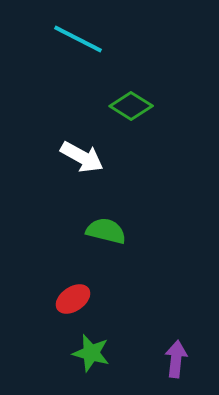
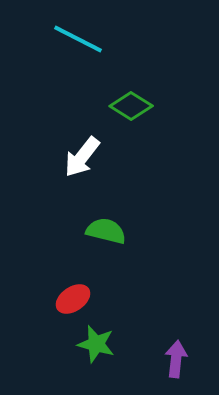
white arrow: rotated 99 degrees clockwise
green star: moved 5 px right, 9 px up
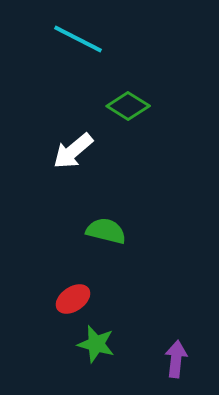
green diamond: moved 3 px left
white arrow: moved 9 px left, 6 px up; rotated 12 degrees clockwise
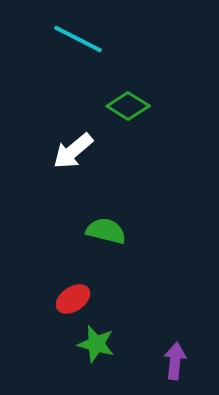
purple arrow: moved 1 px left, 2 px down
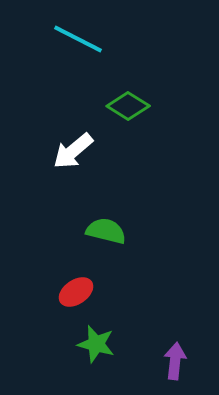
red ellipse: moved 3 px right, 7 px up
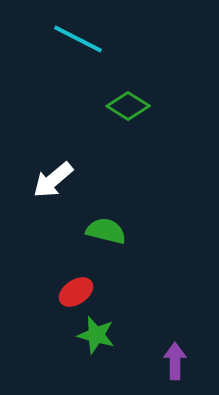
white arrow: moved 20 px left, 29 px down
green star: moved 9 px up
purple arrow: rotated 6 degrees counterclockwise
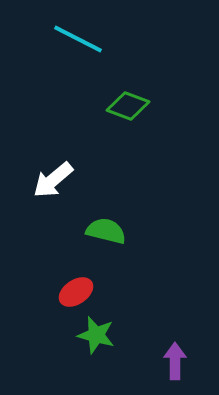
green diamond: rotated 12 degrees counterclockwise
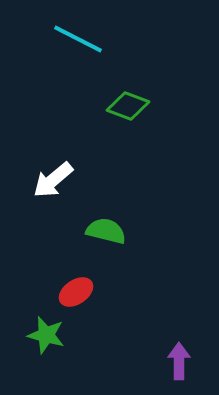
green star: moved 50 px left
purple arrow: moved 4 px right
